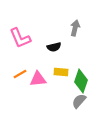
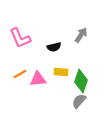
gray arrow: moved 6 px right, 7 px down; rotated 21 degrees clockwise
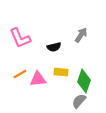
green diamond: moved 3 px right
